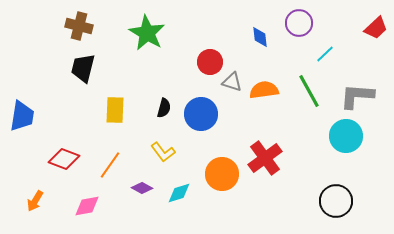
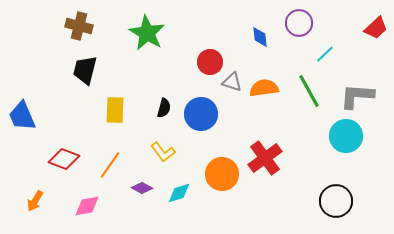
black trapezoid: moved 2 px right, 2 px down
orange semicircle: moved 2 px up
blue trapezoid: rotated 148 degrees clockwise
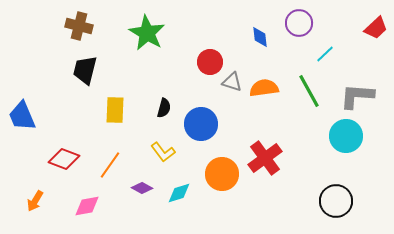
blue circle: moved 10 px down
